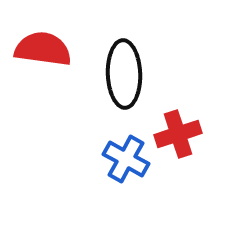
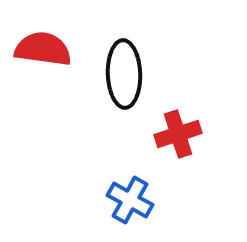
blue cross: moved 4 px right, 41 px down
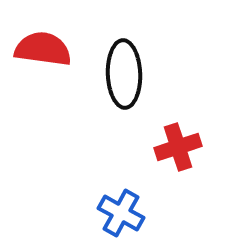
red cross: moved 13 px down
blue cross: moved 9 px left, 13 px down
